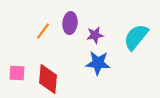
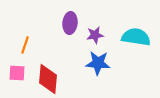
orange line: moved 18 px left, 14 px down; rotated 18 degrees counterclockwise
cyan semicircle: rotated 60 degrees clockwise
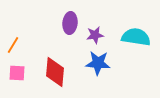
orange line: moved 12 px left; rotated 12 degrees clockwise
red diamond: moved 7 px right, 7 px up
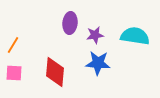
cyan semicircle: moved 1 px left, 1 px up
pink square: moved 3 px left
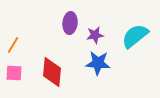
cyan semicircle: rotated 48 degrees counterclockwise
red diamond: moved 3 px left
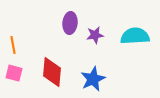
cyan semicircle: rotated 36 degrees clockwise
orange line: rotated 42 degrees counterclockwise
blue star: moved 5 px left, 16 px down; rotated 30 degrees counterclockwise
pink square: rotated 12 degrees clockwise
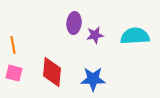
purple ellipse: moved 4 px right
blue star: rotated 25 degrees clockwise
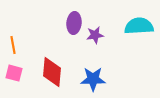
cyan semicircle: moved 4 px right, 10 px up
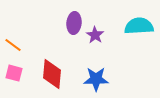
purple star: rotated 30 degrees counterclockwise
orange line: rotated 42 degrees counterclockwise
red diamond: moved 2 px down
blue star: moved 3 px right
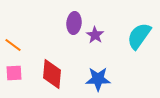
cyan semicircle: moved 10 px down; rotated 52 degrees counterclockwise
pink square: rotated 18 degrees counterclockwise
blue star: moved 2 px right
